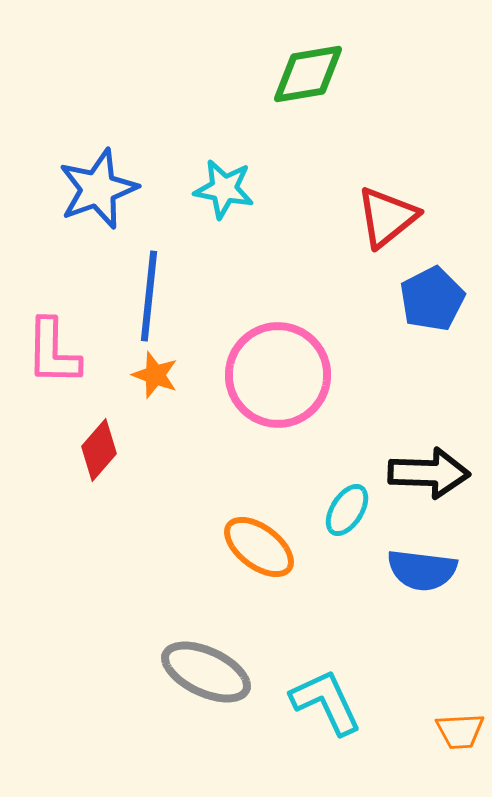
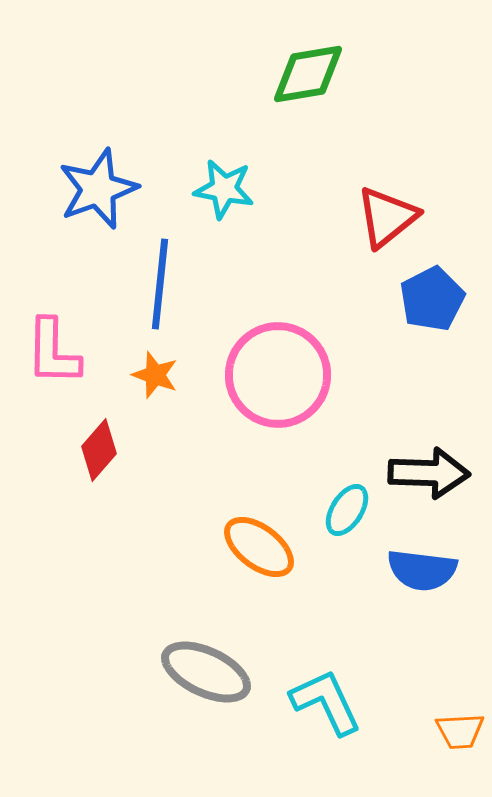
blue line: moved 11 px right, 12 px up
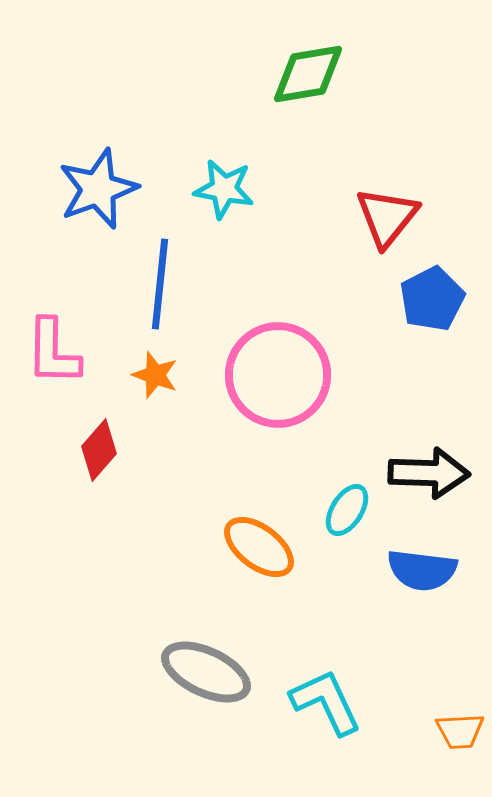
red triangle: rotated 12 degrees counterclockwise
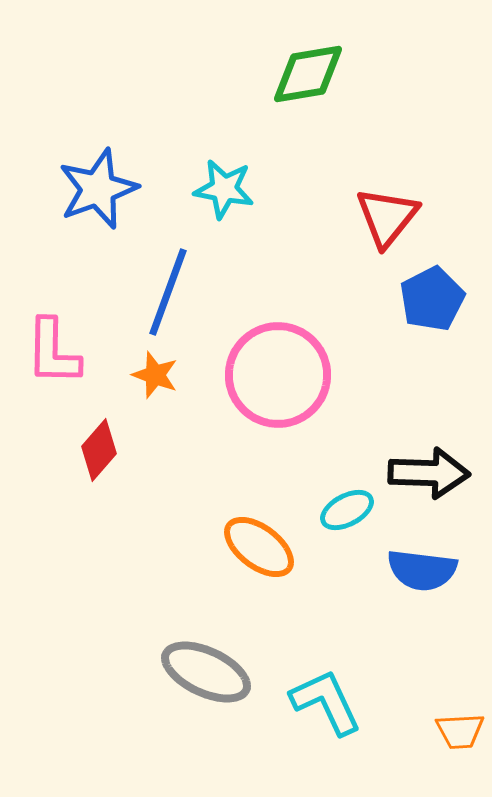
blue line: moved 8 px right, 8 px down; rotated 14 degrees clockwise
cyan ellipse: rotated 30 degrees clockwise
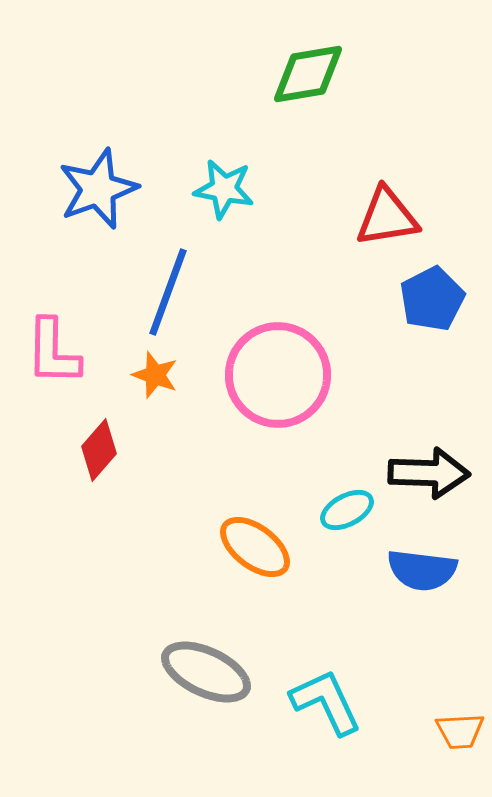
red triangle: rotated 42 degrees clockwise
orange ellipse: moved 4 px left
